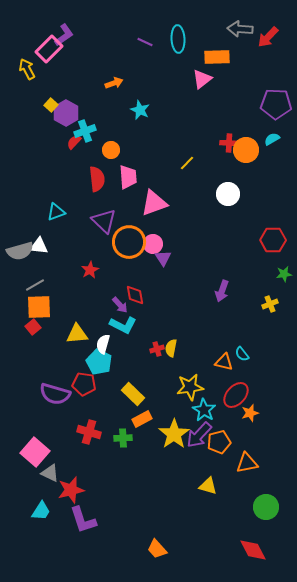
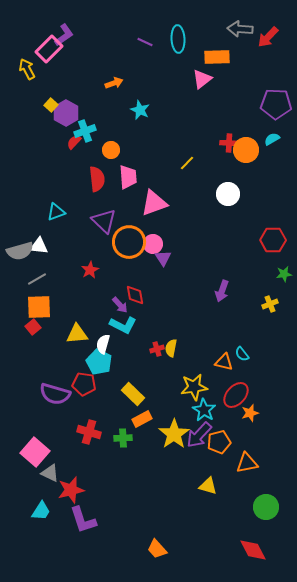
gray line at (35, 285): moved 2 px right, 6 px up
yellow star at (190, 387): moved 4 px right
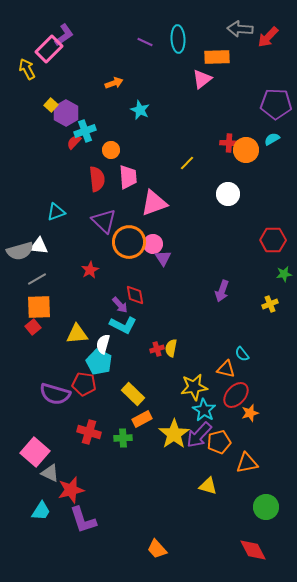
orange triangle at (224, 362): moved 2 px right, 7 px down
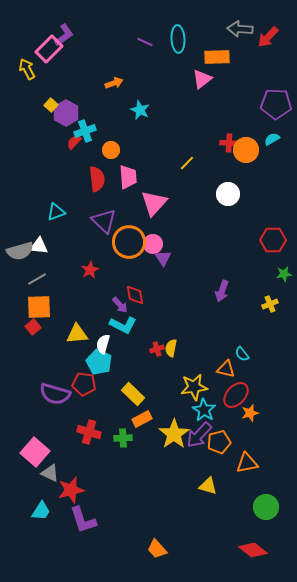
pink triangle at (154, 203): rotated 28 degrees counterclockwise
red diamond at (253, 550): rotated 24 degrees counterclockwise
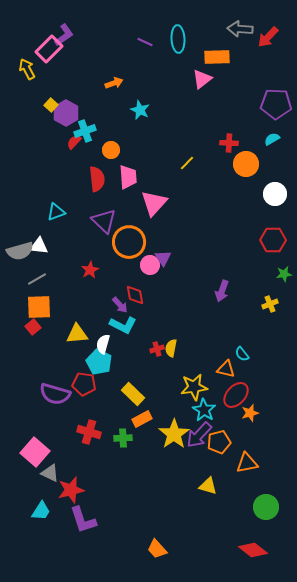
orange circle at (246, 150): moved 14 px down
white circle at (228, 194): moved 47 px right
pink circle at (153, 244): moved 3 px left, 21 px down
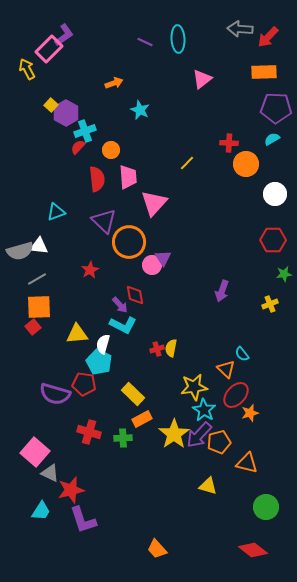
orange rectangle at (217, 57): moved 47 px right, 15 px down
purple pentagon at (276, 104): moved 4 px down
red semicircle at (74, 142): moved 4 px right, 5 px down
pink circle at (150, 265): moved 2 px right
orange triangle at (226, 369): rotated 30 degrees clockwise
orange triangle at (247, 463): rotated 25 degrees clockwise
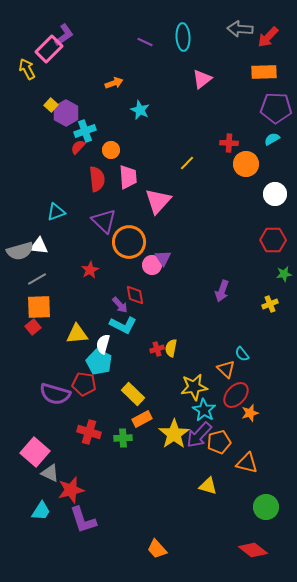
cyan ellipse at (178, 39): moved 5 px right, 2 px up
pink triangle at (154, 203): moved 4 px right, 2 px up
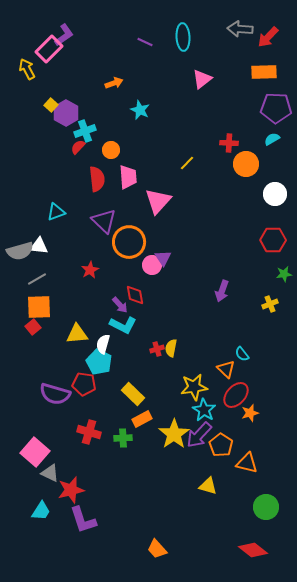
orange pentagon at (219, 442): moved 2 px right, 3 px down; rotated 25 degrees counterclockwise
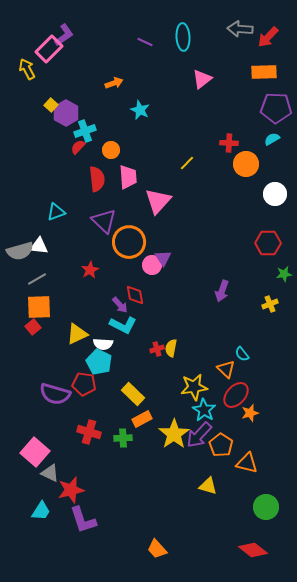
red hexagon at (273, 240): moved 5 px left, 3 px down
yellow triangle at (77, 334): rotated 20 degrees counterclockwise
white semicircle at (103, 344): rotated 102 degrees counterclockwise
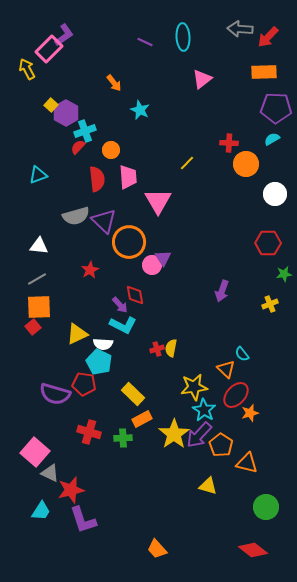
orange arrow at (114, 83): rotated 72 degrees clockwise
pink triangle at (158, 201): rotated 12 degrees counterclockwise
cyan triangle at (56, 212): moved 18 px left, 37 px up
gray semicircle at (20, 251): moved 56 px right, 35 px up
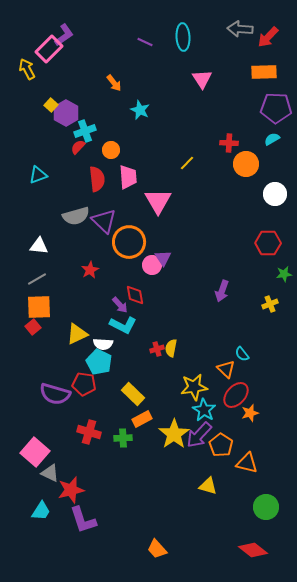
pink triangle at (202, 79): rotated 25 degrees counterclockwise
